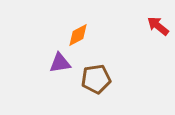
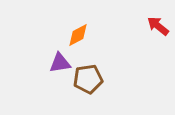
brown pentagon: moved 8 px left
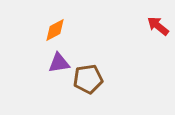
orange diamond: moved 23 px left, 5 px up
purple triangle: moved 1 px left
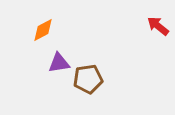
orange diamond: moved 12 px left
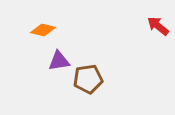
orange diamond: rotated 40 degrees clockwise
purple triangle: moved 2 px up
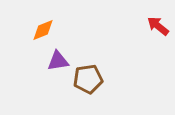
orange diamond: rotated 35 degrees counterclockwise
purple triangle: moved 1 px left
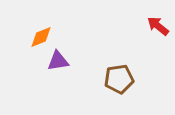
orange diamond: moved 2 px left, 7 px down
brown pentagon: moved 31 px right
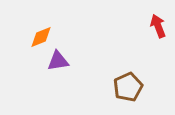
red arrow: rotated 30 degrees clockwise
brown pentagon: moved 9 px right, 8 px down; rotated 16 degrees counterclockwise
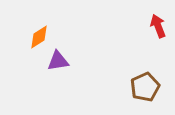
orange diamond: moved 2 px left; rotated 10 degrees counterclockwise
brown pentagon: moved 17 px right
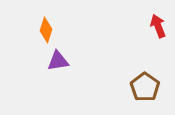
orange diamond: moved 7 px right, 7 px up; rotated 40 degrees counterclockwise
brown pentagon: rotated 12 degrees counterclockwise
